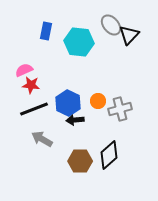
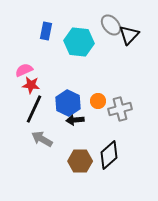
black line: rotated 44 degrees counterclockwise
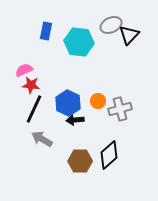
gray ellipse: rotated 75 degrees counterclockwise
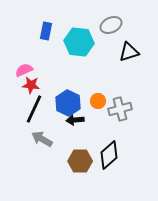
black triangle: moved 17 px down; rotated 30 degrees clockwise
